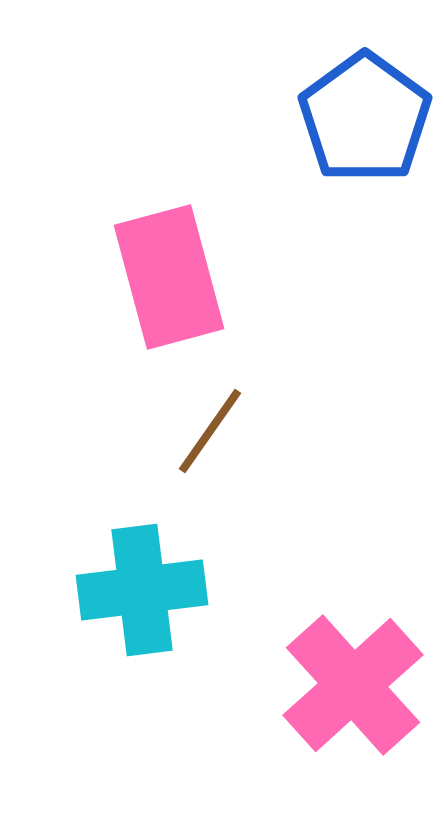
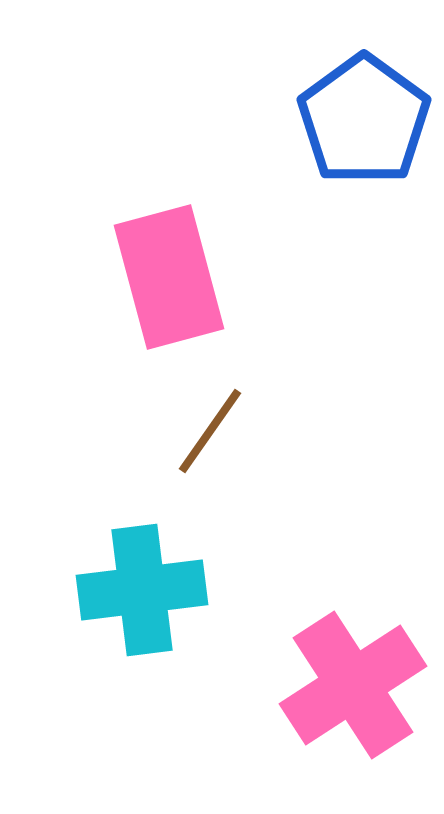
blue pentagon: moved 1 px left, 2 px down
pink cross: rotated 9 degrees clockwise
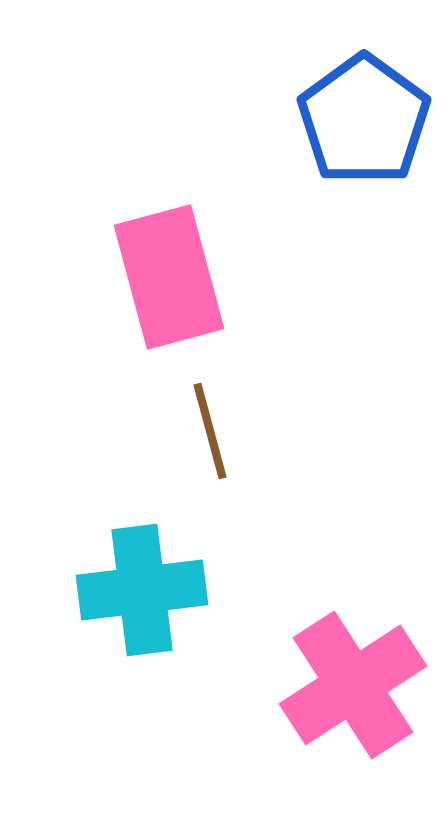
brown line: rotated 50 degrees counterclockwise
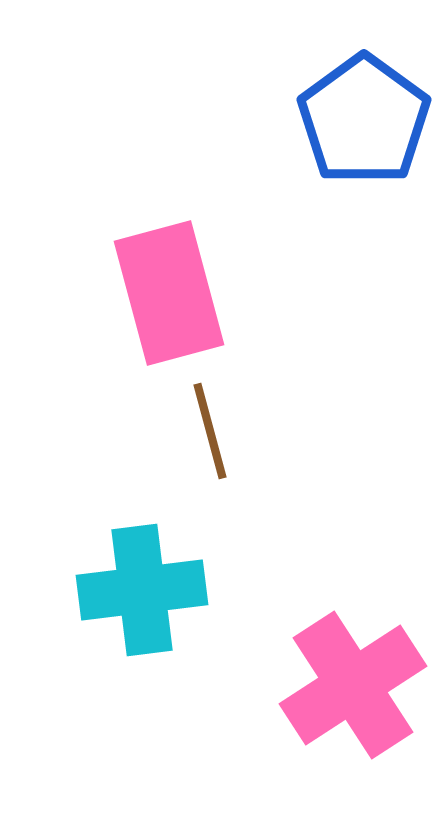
pink rectangle: moved 16 px down
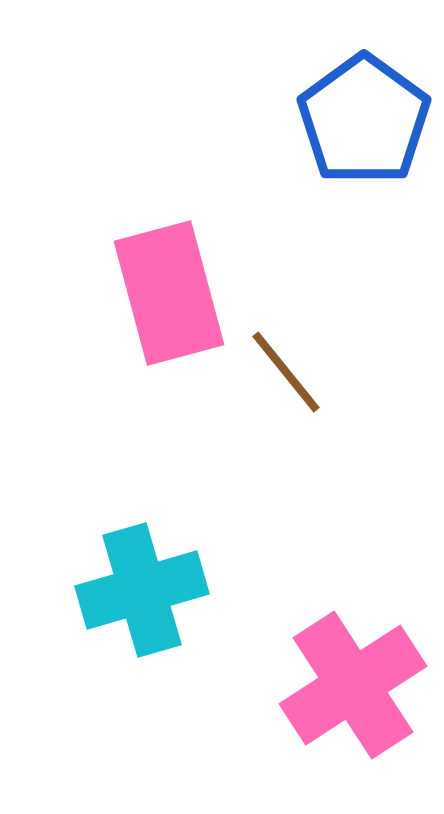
brown line: moved 76 px right, 59 px up; rotated 24 degrees counterclockwise
cyan cross: rotated 9 degrees counterclockwise
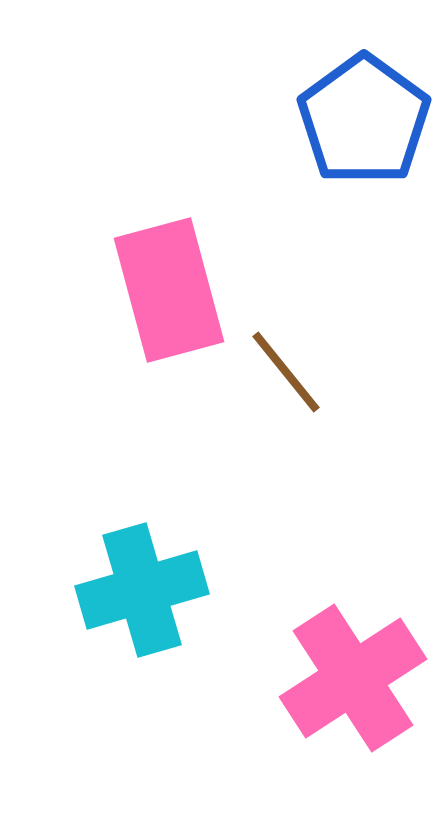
pink rectangle: moved 3 px up
pink cross: moved 7 px up
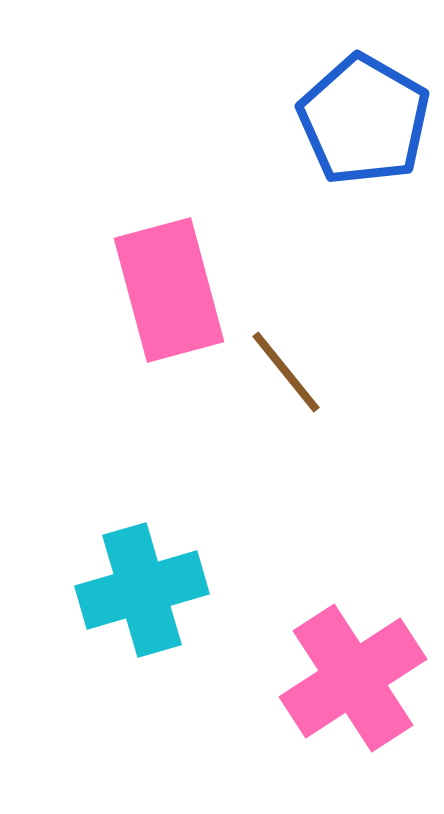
blue pentagon: rotated 6 degrees counterclockwise
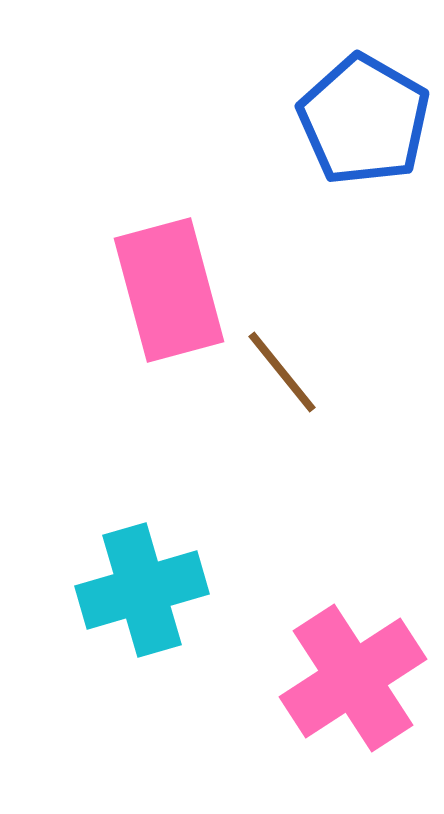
brown line: moved 4 px left
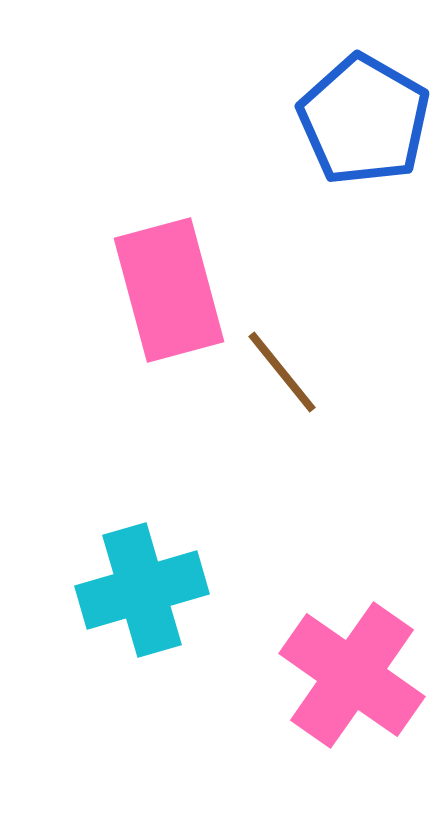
pink cross: moved 1 px left, 3 px up; rotated 22 degrees counterclockwise
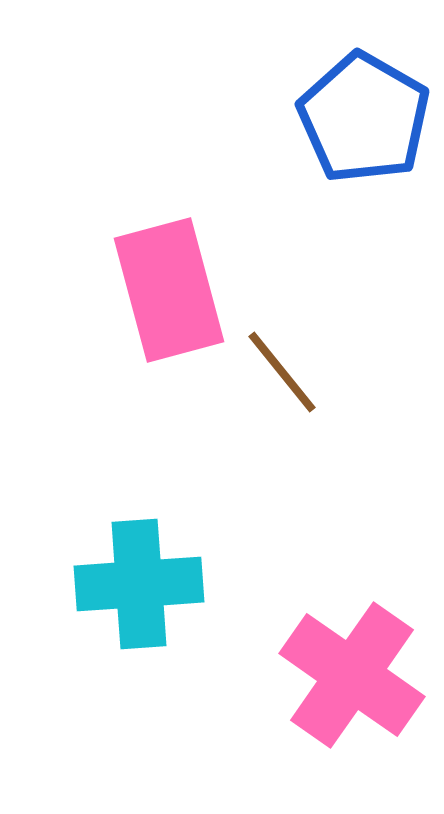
blue pentagon: moved 2 px up
cyan cross: moved 3 px left, 6 px up; rotated 12 degrees clockwise
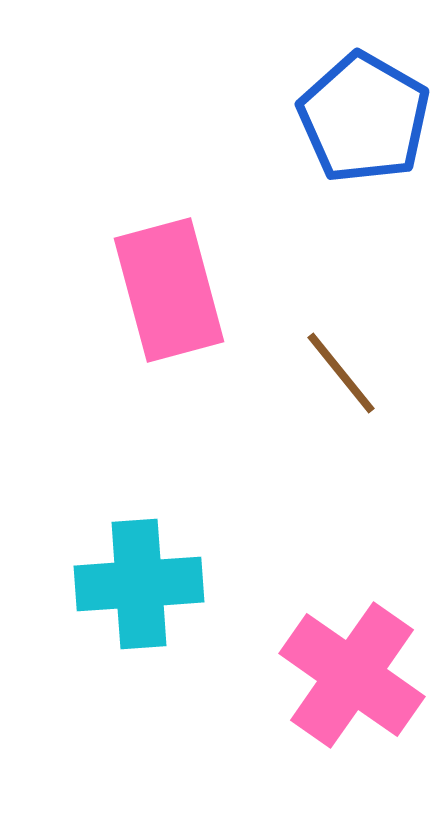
brown line: moved 59 px right, 1 px down
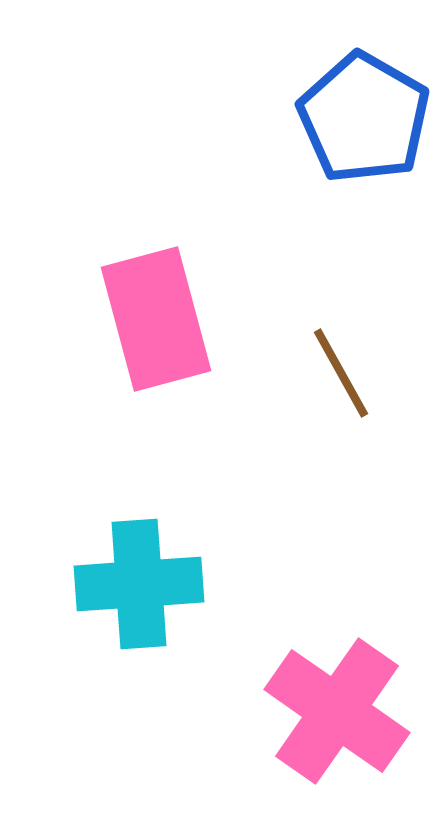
pink rectangle: moved 13 px left, 29 px down
brown line: rotated 10 degrees clockwise
pink cross: moved 15 px left, 36 px down
